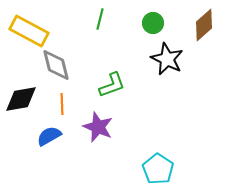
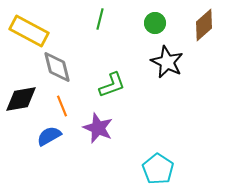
green circle: moved 2 px right
black star: moved 3 px down
gray diamond: moved 1 px right, 2 px down
orange line: moved 2 px down; rotated 20 degrees counterclockwise
purple star: moved 1 px down
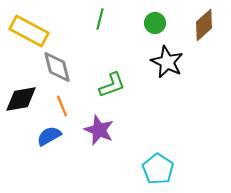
purple star: moved 1 px right, 2 px down
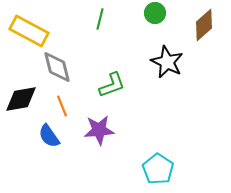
green circle: moved 10 px up
purple star: rotated 28 degrees counterclockwise
blue semicircle: rotated 95 degrees counterclockwise
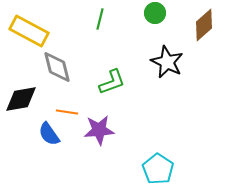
green L-shape: moved 3 px up
orange line: moved 5 px right, 6 px down; rotated 60 degrees counterclockwise
blue semicircle: moved 2 px up
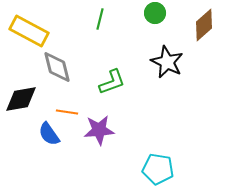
cyan pentagon: rotated 24 degrees counterclockwise
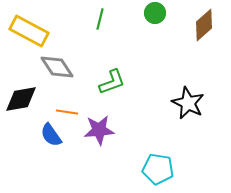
black star: moved 21 px right, 41 px down
gray diamond: rotated 20 degrees counterclockwise
blue semicircle: moved 2 px right, 1 px down
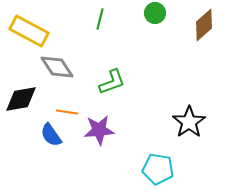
black star: moved 1 px right, 19 px down; rotated 12 degrees clockwise
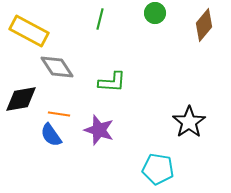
brown diamond: rotated 8 degrees counterclockwise
green L-shape: rotated 24 degrees clockwise
orange line: moved 8 px left, 2 px down
purple star: rotated 24 degrees clockwise
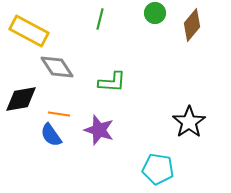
brown diamond: moved 12 px left
